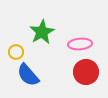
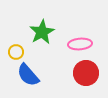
red circle: moved 1 px down
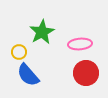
yellow circle: moved 3 px right
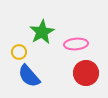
pink ellipse: moved 4 px left
blue semicircle: moved 1 px right, 1 px down
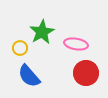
pink ellipse: rotated 15 degrees clockwise
yellow circle: moved 1 px right, 4 px up
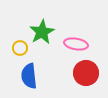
blue semicircle: rotated 35 degrees clockwise
